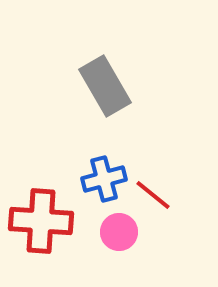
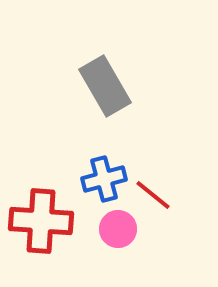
pink circle: moved 1 px left, 3 px up
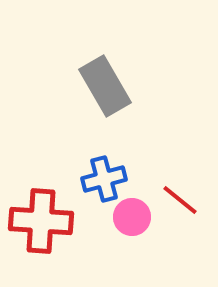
red line: moved 27 px right, 5 px down
pink circle: moved 14 px right, 12 px up
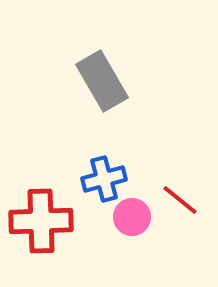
gray rectangle: moved 3 px left, 5 px up
red cross: rotated 6 degrees counterclockwise
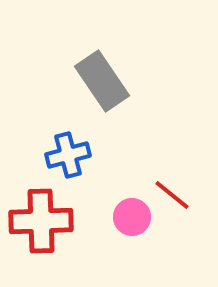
gray rectangle: rotated 4 degrees counterclockwise
blue cross: moved 36 px left, 24 px up
red line: moved 8 px left, 5 px up
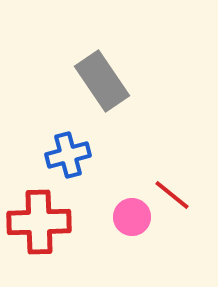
red cross: moved 2 px left, 1 px down
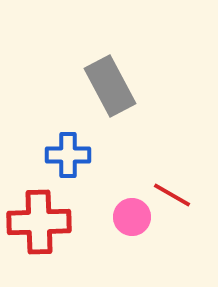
gray rectangle: moved 8 px right, 5 px down; rotated 6 degrees clockwise
blue cross: rotated 15 degrees clockwise
red line: rotated 9 degrees counterclockwise
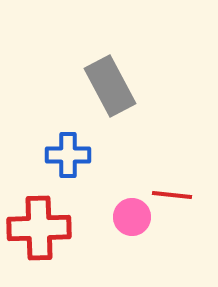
red line: rotated 24 degrees counterclockwise
red cross: moved 6 px down
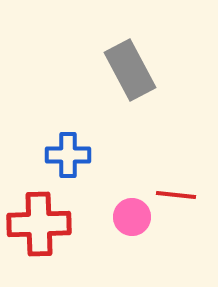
gray rectangle: moved 20 px right, 16 px up
red line: moved 4 px right
red cross: moved 4 px up
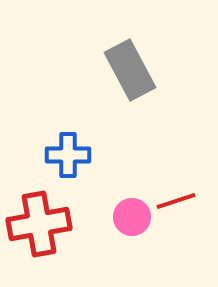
red line: moved 6 px down; rotated 24 degrees counterclockwise
red cross: rotated 8 degrees counterclockwise
